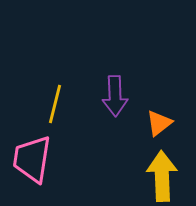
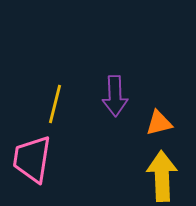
orange triangle: rotated 24 degrees clockwise
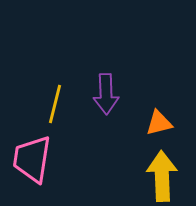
purple arrow: moved 9 px left, 2 px up
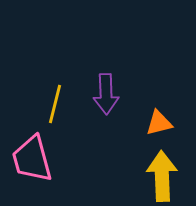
pink trapezoid: rotated 24 degrees counterclockwise
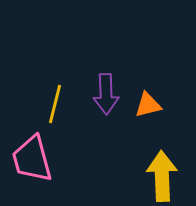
orange triangle: moved 11 px left, 18 px up
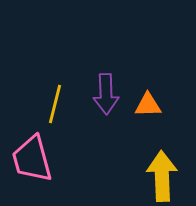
orange triangle: rotated 12 degrees clockwise
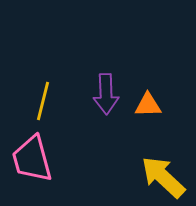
yellow line: moved 12 px left, 3 px up
yellow arrow: moved 1 px right, 1 px down; rotated 45 degrees counterclockwise
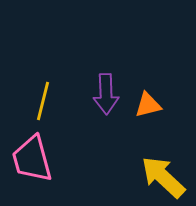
orange triangle: rotated 12 degrees counterclockwise
